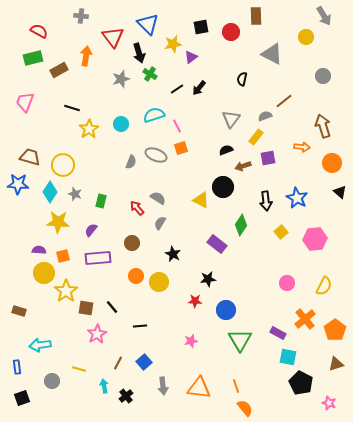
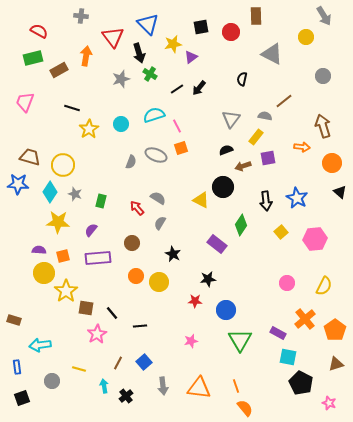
gray semicircle at (265, 116): rotated 32 degrees clockwise
black line at (112, 307): moved 6 px down
brown rectangle at (19, 311): moved 5 px left, 9 px down
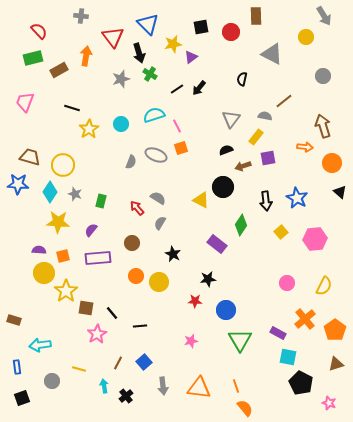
red semicircle at (39, 31): rotated 18 degrees clockwise
orange arrow at (302, 147): moved 3 px right
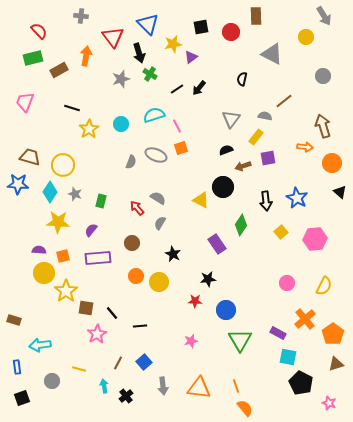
purple rectangle at (217, 244): rotated 18 degrees clockwise
orange pentagon at (335, 330): moved 2 px left, 4 px down
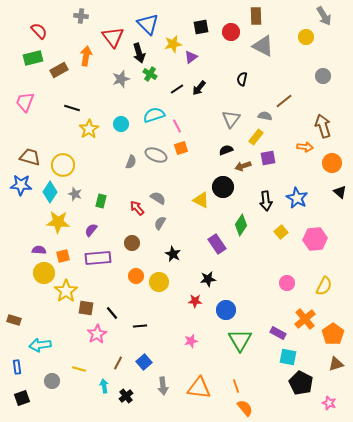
gray triangle at (272, 54): moved 9 px left, 8 px up
blue star at (18, 184): moved 3 px right, 1 px down
